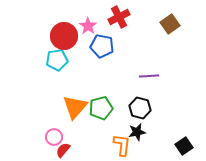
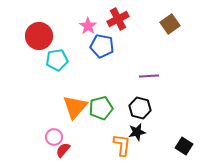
red cross: moved 1 px left, 2 px down
red circle: moved 25 px left
black square: rotated 24 degrees counterclockwise
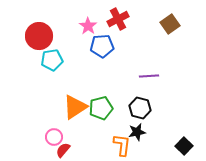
blue pentagon: rotated 15 degrees counterclockwise
cyan pentagon: moved 5 px left
orange triangle: rotated 16 degrees clockwise
black square: rotated 12 degrees clockwise
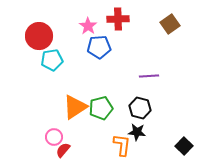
red cross: rotated 25 degrees clockwise
blue pentagon: moved 3 px left, 1 px down
black star: rotated 18 degrees clockwise
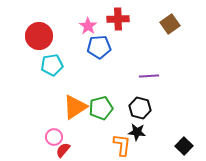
cyan pentagon: moved 5 px down
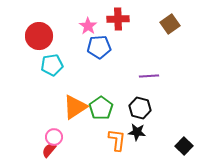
green pentagon: rotated 20 degrees counterclockwise
orange L-shape: moved 5 px left, 5 px up
red semicircle: moved 14 px left
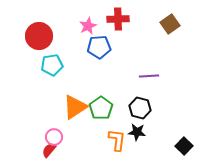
pink star: rotated 12 degrees clockwise
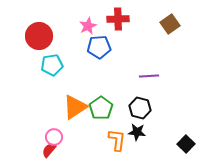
black square: moved 2 px right, 2 px up
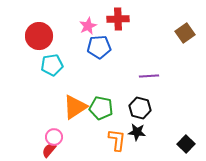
brown square: moved 15 px right, 9 px down
green pentagon: rotated 25 degrees counterclockwise
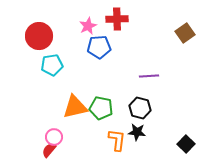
red cross: moved 1 px left
orange triangle: rotated 20 degrees clockwise
